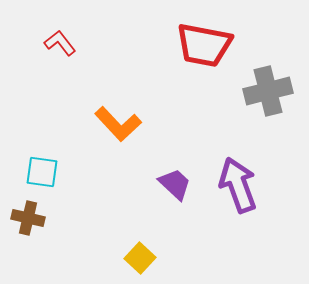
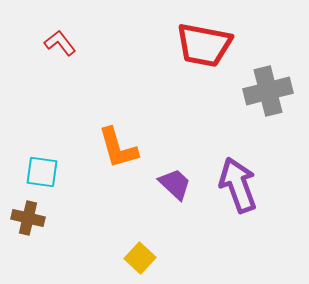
orange L-shape: moved 24 px down; rotated 27 degrees clockwise
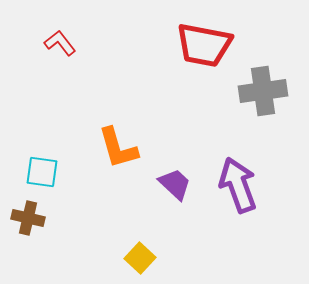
gray cross: moved 5 px left; rotated 6 degrees clockwise
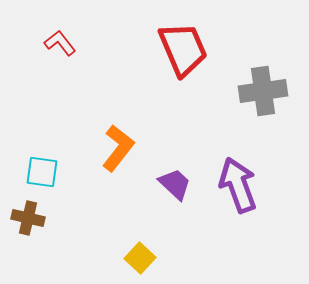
red trapezoid: moved 21 px left, 4 px down; rotated 124 degrees counterclockwise
orange L-shape: rotated 126 degrees counterclockwise
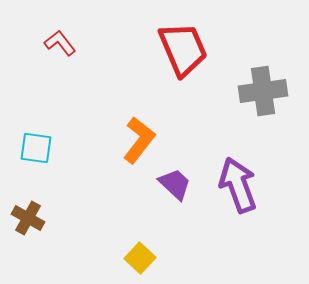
orange L-shape: moved 21 px right, 8 px up
cyan square: moved 6 px left, 24 px up
brown cross: rotated 16 degrees clockwise
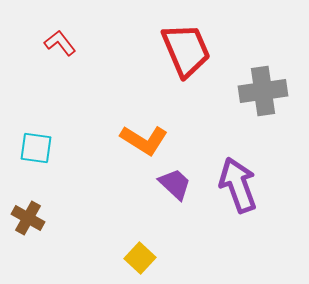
red trapezoid: moved 3 px right, 1 px down
orange L-shape: moved 5 px right; rotated 84 degrees clockwise
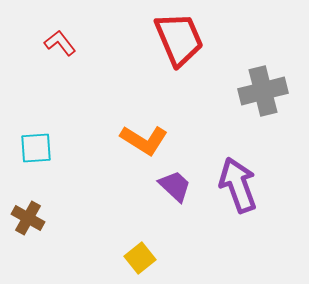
red trapezoid: moved 7 px left, 11 px up
gray cross: rotated 6 degrees counterclockwise
cyan square: rotated 12 degrees counterclockwise
purple trapezoid: moved 2 px down
yellow square: rotated 8 degrees clockwise
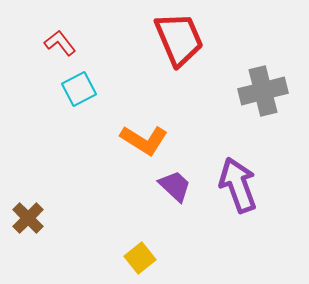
cyan square: moved 43 px right, 59 px up; rotated 24 degrees counterclockwise
brown cross: rotated 16 degrees clockwise
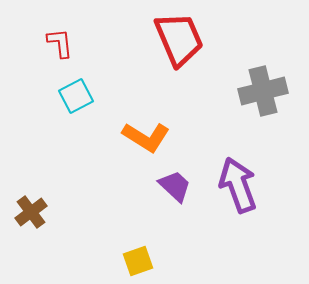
red L-shape: rotated 32 degrees clockwise
cyan square: moved 3 px left, 7 px down
orange L-shape: moved 2 px right, 3 px up
brown cross: moved 3 px right, 6 px up; rotated 8 degrees clockwise
yellow square: moved 2 px left, 3 px down; rotated 20 degrees clockwise
